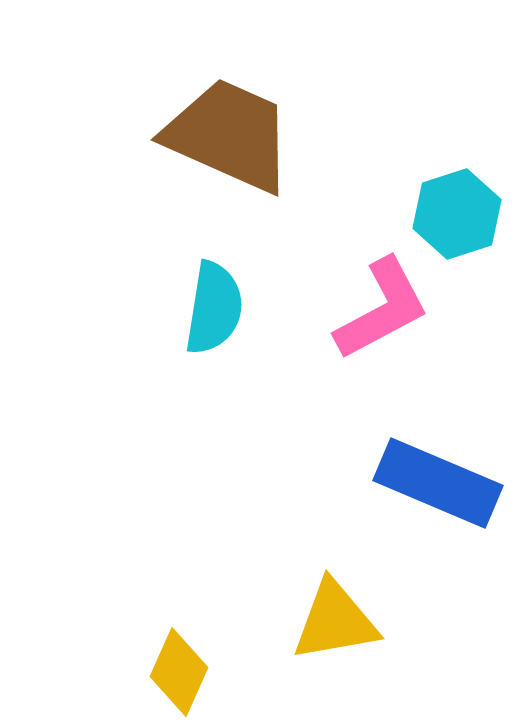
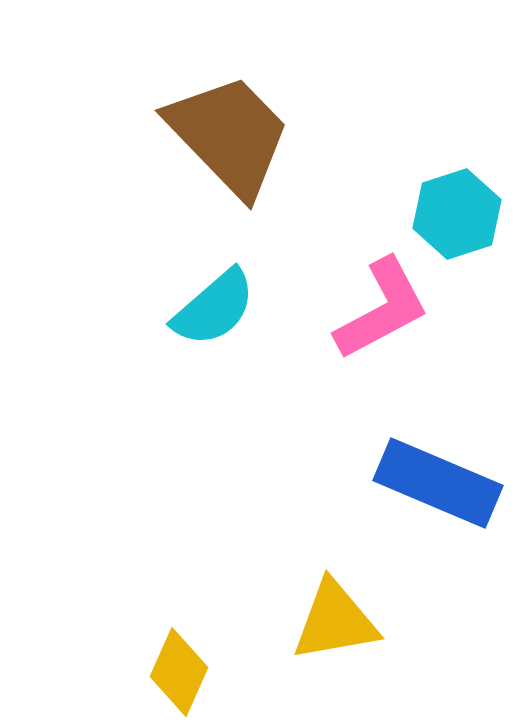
brown trapezoid: rotated 22 degrees clockwise
cyan semicircle: rotated 40 degrees clockwise
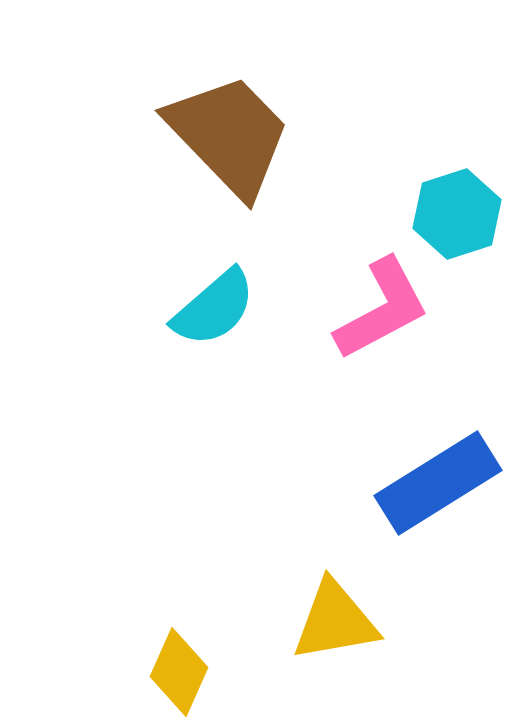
blue rectangle: rotated 55 degrees counterclockwise
